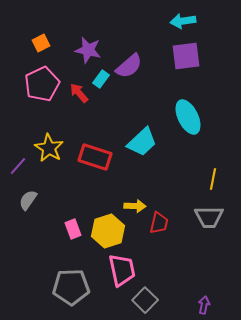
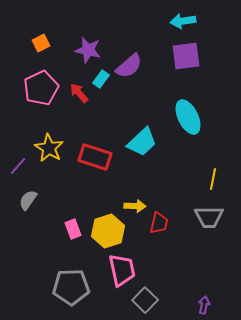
pink pentagon: moved 1 px left, 4 px down
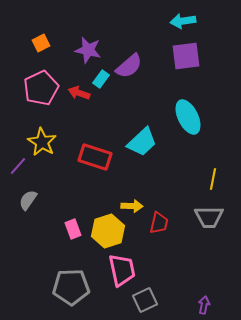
red arrow: rotated 30 degrees counterclockwise
yellow star: moved 7 px left, 6 px up
yellow arrow: moved 3 px left
gray square: rotated 20 degrees clockwise
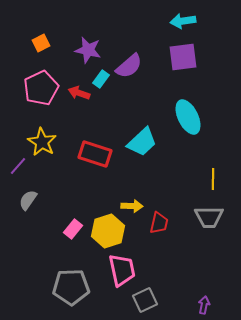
purple square: moved 3 px left, 1 px down
red rectangle: moved 3 px up
yellow line: rotated 10 degrees counterclockwise
pink rectangle: rotated 60 degrees clockwise
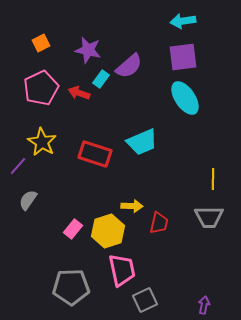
cyan ellipse: moved 3 px left, 19 px up; rotated 8 degrees counterclockwise
cyan trapezoid: rotated 20 degrees clockwise
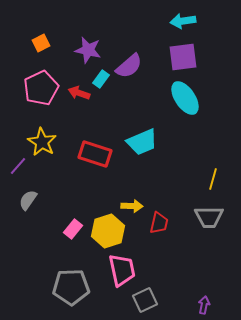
yellow line: rotated 15 degrees clockwise
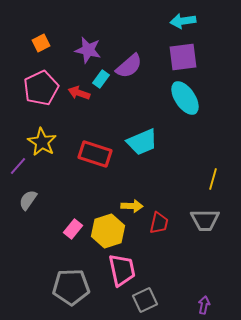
gray trapezoid: moved 4 px left, 3 px down
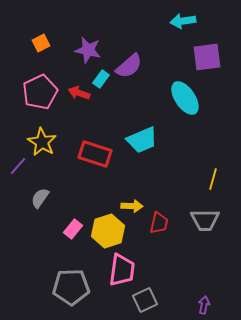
purple square: moved 24 px right
pink pentagon: moved 1 px left, 4 px down
cyan trapezoid: moved 2 px up
gray semicircle: moved 12 px right, 2 px up
pink trapezoid: rotated 20 degrees clockwise
